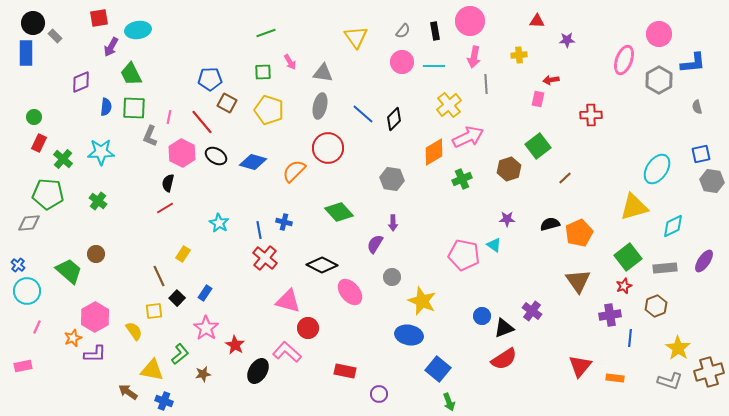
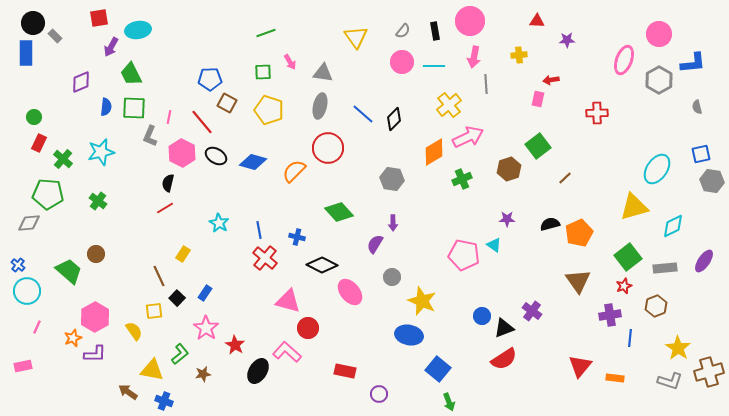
red cross at (591, 115): moved 6 px right, 2 px up
cyan star at (101, 152): rotated 12 degrees counterclockwise
blue cross at (284, 222): moved 13 px right, 15 px down
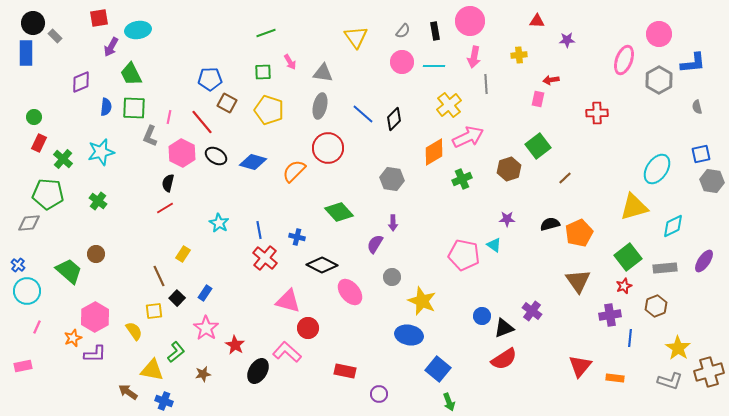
green L-shape at (180, 354): moved 4 px left, 2 px up
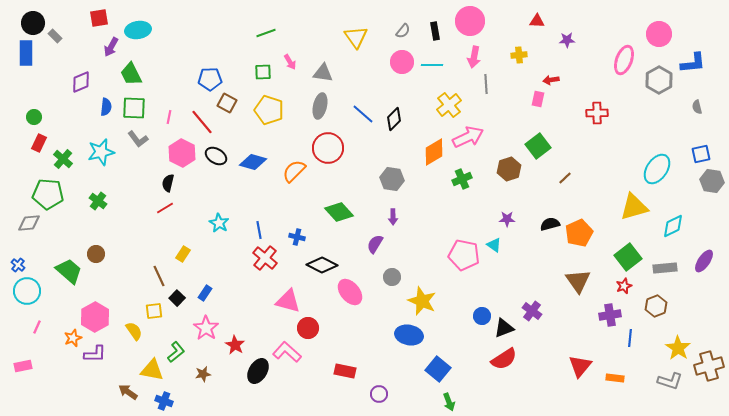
cyan line at (434, 66): moved 2 px left, 1 px up
gray L-shape at (150, 136): moved 12 px left, 3 px down; rotated 60 degrees counterclockwise
purple arrow at (393, 223): moved 6 px up
brown cross at (709, 372): moved 6 px up
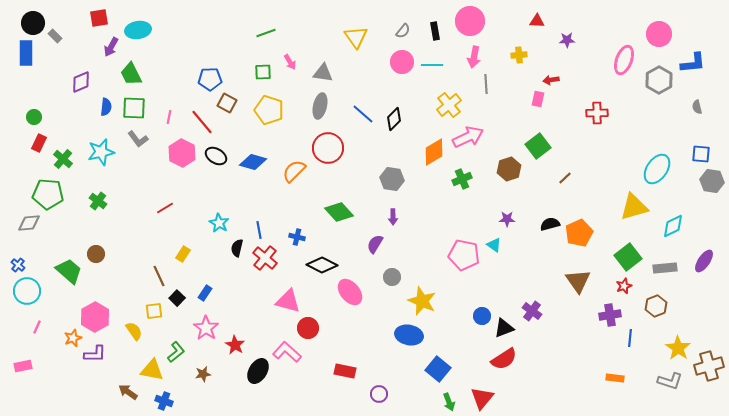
blue square at (701, 154): rotated 18 degrees clockwise
black semicircle at (168, 183): moved 69 px right, 65 px down
red triangle at (580, 366): moved 98 px left, 32 px down
